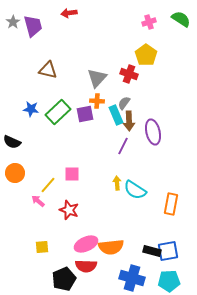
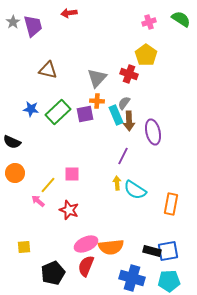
purple line: moved 10 px down
yellow square: moved 18 px left
red semicircle: rotated 110 degrees clockwise
black pentagon: moved 11 px left, 6 px up
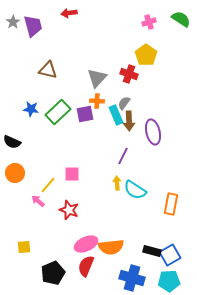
blue square: moved 2 px right, 4 px down; rotated 20 degrees counterclockwise
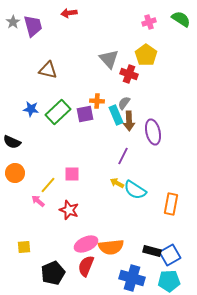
gray triangle: moved 12 px right, 19 px up; rotated 25 degrees counterclockwise
yellow arrow: rotated 56 degrees counterclockwise
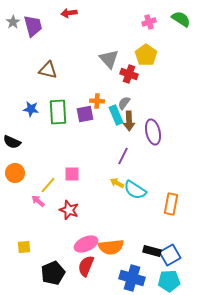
green rectangle: rotated 50 degrees counterclockwise
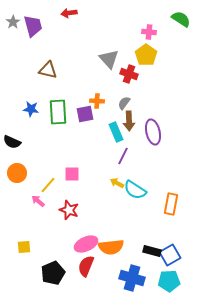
pink cross: moved 10 px down; rotated 24 degrees clockwise
cyan rectangle: moved 17 px down
orange circle: moved 2 px right
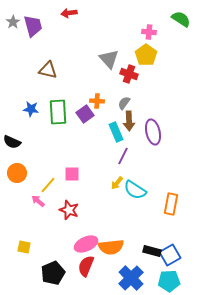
purple square: rotated 24 degrees counterclockwise
yellow arrow: rotated 80 degrees counterclockwise
yellow square: rotated 16 degrees clockwise
blue cross: moved 1 px left; rotated 30 degrees clockwise
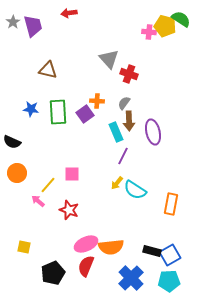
yellow pentagon: moved 19 px right, 29 px up; rotated 20 degrees counterclockwise
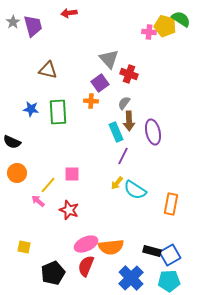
orange cross: moved 6 px left
purple square: moved 15 px right, 31 px up
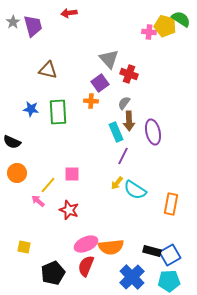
blue cross: moved 1 px right, 1 px up
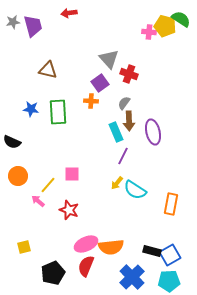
gray star: rotated 24 degrees clockwise
orange circle: moved 1 px right, 3 px down
yellow square: rotated 24 degrees counterclockwise
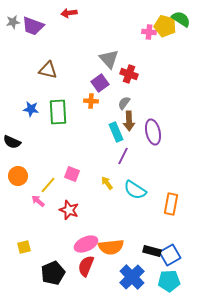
purple trapezoid: rotated 125 degrees clockwise
pink square: rotated 21 degrees clockwise
yellow arrow: moved 10 px left; rotated 104 degrees clockwise
